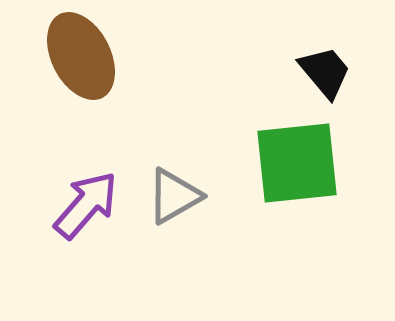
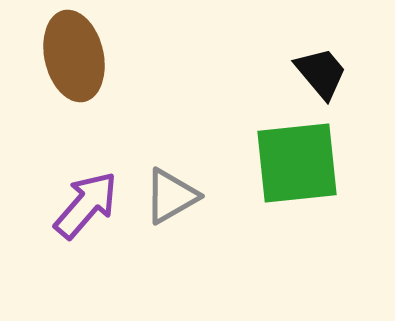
brown ellipse: moved 7 px left; rotated 14 degrees clockwise
black trapezoid: moved 4 px left, 1 px down
gray triangle: moved 3 px left
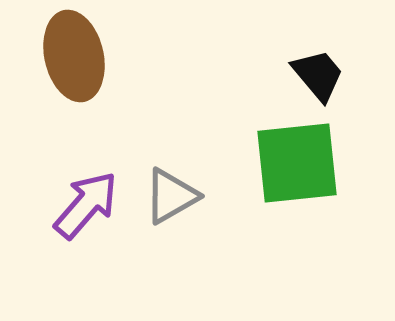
black trapezoid: moved 3 px left, 2 px down
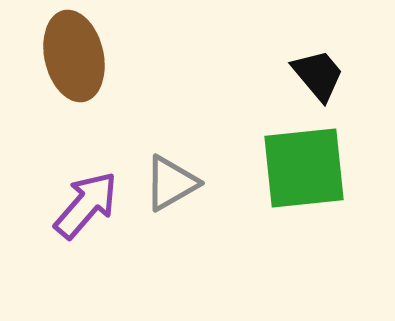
green square: moved 7 px right, 5 px down
gray triangle: moved 13 px up
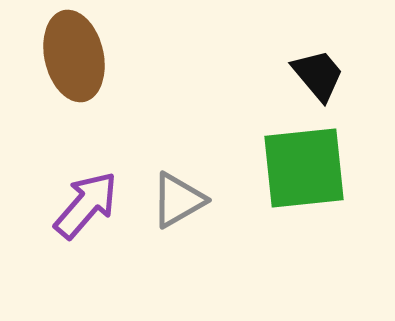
gray triangle: moved 7 px right, 17 px down
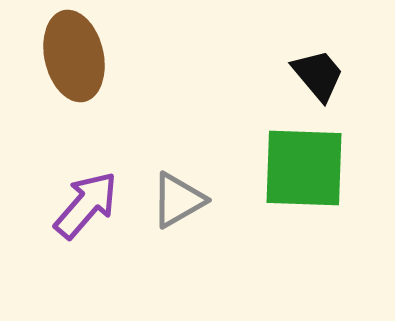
green square: rotated 8 degrees clockwise
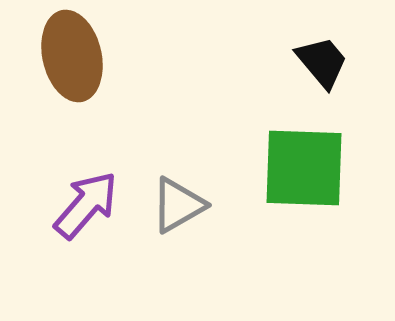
brown ellipse: moved 2 px left
black trapezoid: moved 4 px right, 13 px up
gray triangle: moved 5 px down
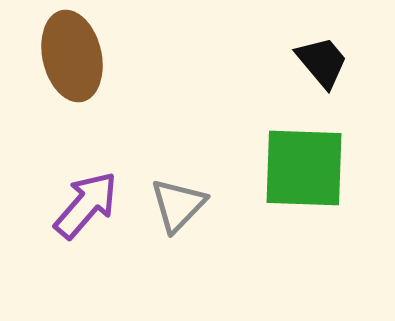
gray triangle: rotated 16 degrees counterclockwise
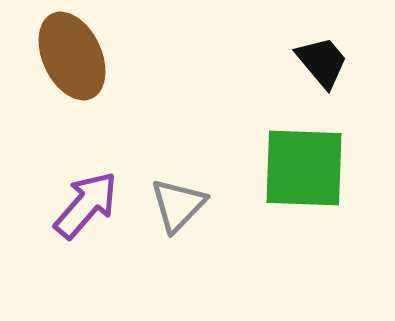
brown ellipse: rotated 12 degrees counterclockwise
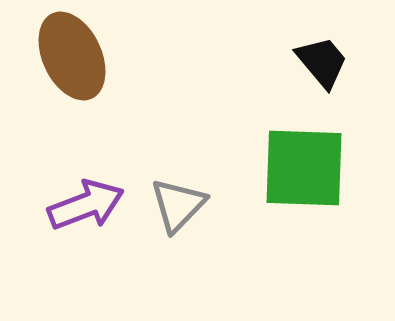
purple arrow: rotated 28 degrees clockwise
